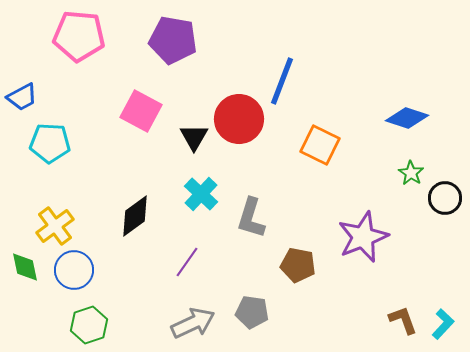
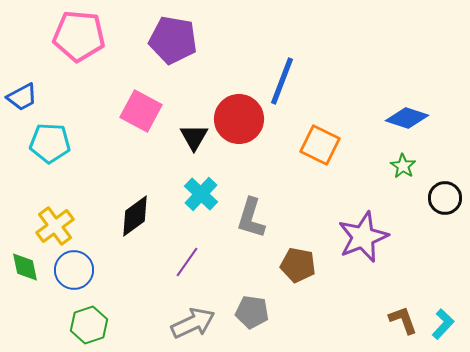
green star: moved 8 px left, 7 px up
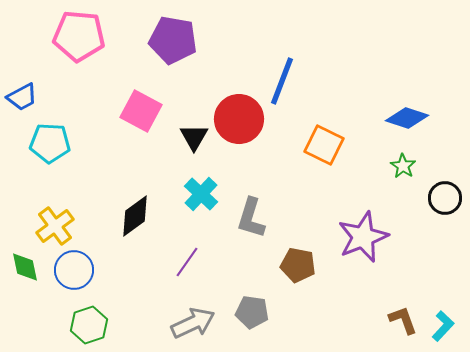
orange square: moved 4 px right
cyan L-shape: moved 2 px down
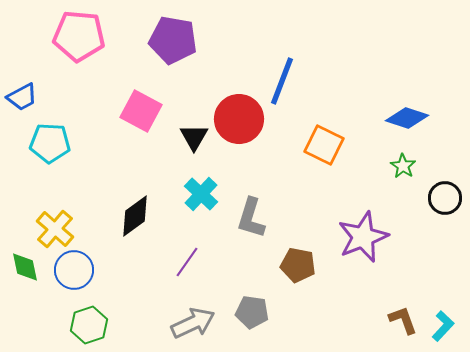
yellow cross: moved 3 px down; rotated 12 degrees counterclockwise
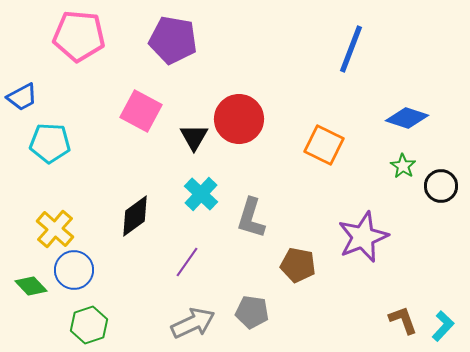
blue line: moved 69 px right, 32 px up
black circle: moved 4 px left, 12 px up
green diamond: moved 6 px right, 19 px down; rotated 32 degrees counterclockwise
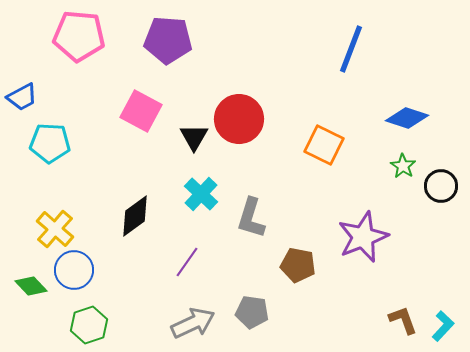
purple pentagon: moved 5 px left; rotated 6 degrees counterclockwise
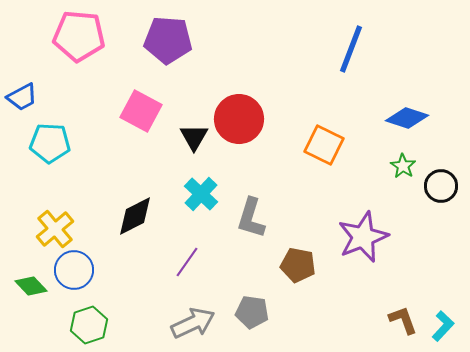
black diamond: rotated 9 degrees clockwise
yellow cross: rotated 9 degrees clockwise
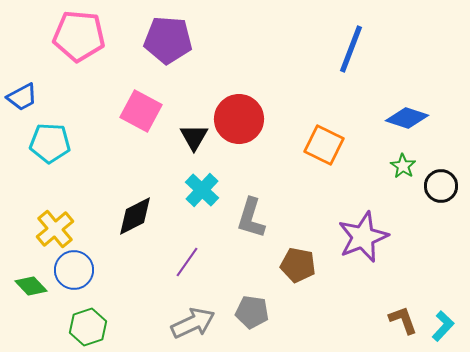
cyan cross: moved 1 px right, 4 px up
green hexagon: moved 1 px left, 2 px down
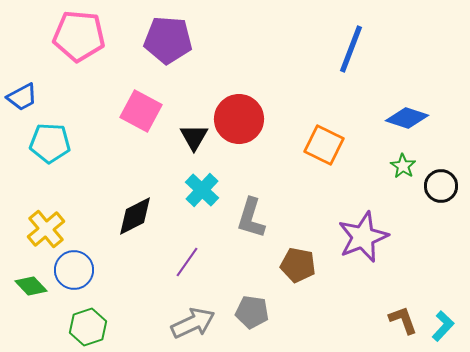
yellow cross: moved 9 px left
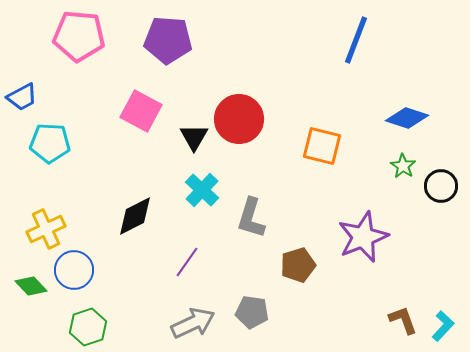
blue line: moved 5 px right, 9 px up
orange square: moved 2 px left, 1 px down; rotated 12 degrees counterclockwise
yellow cross: rotated 15 degrees clockwise
brown pentagon: rotated 28 degrees counterclockwise
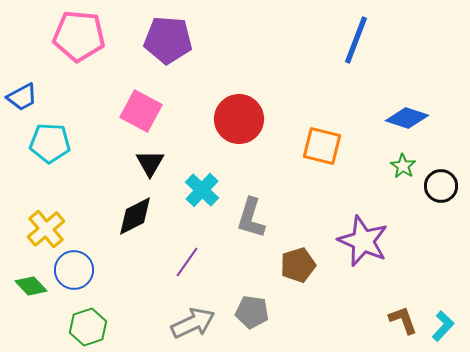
black triangle: moved 44 px left, 26 px down
yellow cross: rotated 15 degrees counterclockwise
purple star: moved 4 px down; rotated 27 degrees counterclockwise
